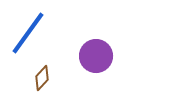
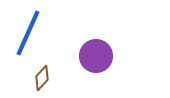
blue line: rotated 12 degrees counterclockwise
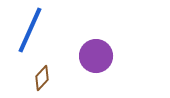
blue line: moved 2 px right, 3 px up
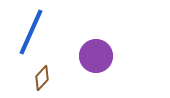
blue line: moved 1 px right, 2 px down
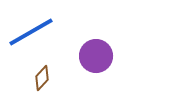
blue line: rotated 36 degrees clockwise
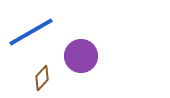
purple circle: moved 15 px left
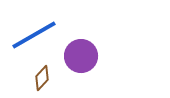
blue line: moved 3 px right, 3 px down
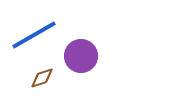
brown diamond: rotated 30 degrees clockwise
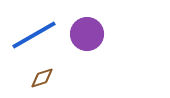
purple circle: moved 6 px right, 22 px up
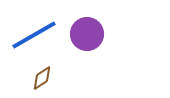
brown diamond: rotated 15 degrees counterclockwise
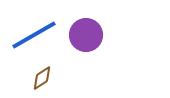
purple circle: moved 1 px left, 1 px down
